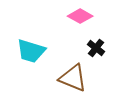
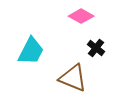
pink diamond: moved 1 px right
cyan trapezoid: rotated 80 degrees counterclockwise
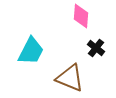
pink diamond: rotated 65 degrees clockwise
brown triangle: moved 3 px left
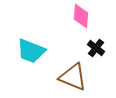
cyan trapezoid: rotated 84 degrees clockwise
brown triangle: moved 3 px right, 1 px up
